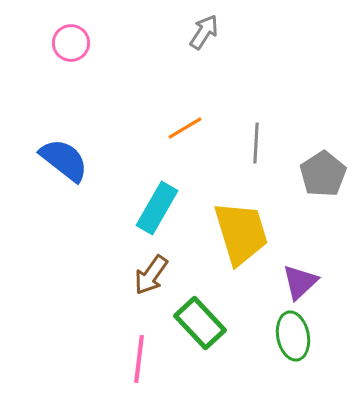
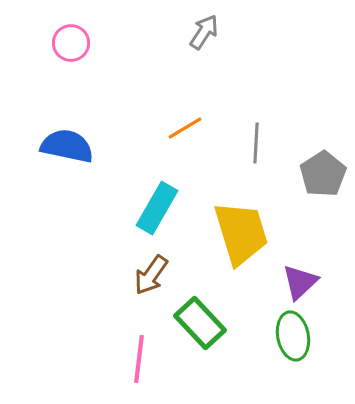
blue semicircle: moved 3 px right, 14 px up; rotated 26 degrees counterclockwise
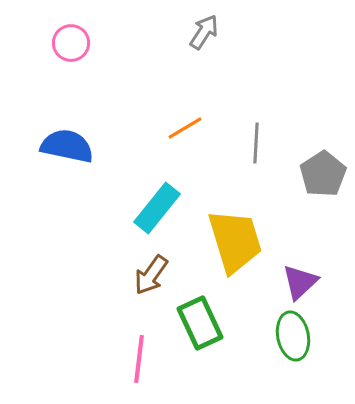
cyan rectangle: rotated 9 degrees clockwise
yellow trapezoid: moved 6 px left, 8 px down
green rectangle: rotated 18 degrees clockwise
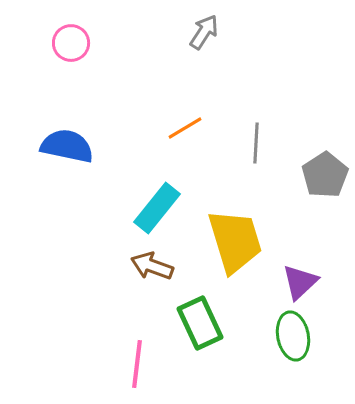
gray pentagon: moved 2 px right, 1 px down
brown arrow: moved 1 px right, 9 px up; rotated 75 degrees clockwise
pink line: moved 2 px left, 5 px down
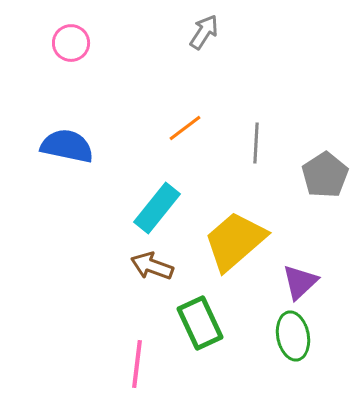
orange line: rotated 6 degrees counterclockwise
yellow trapezoid: rotated 114 degrees counterclockwise
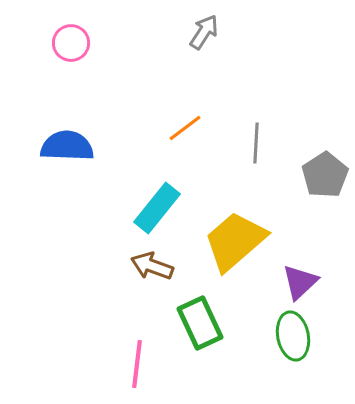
blue semicircle: rotated 10 degrees counterclockwise
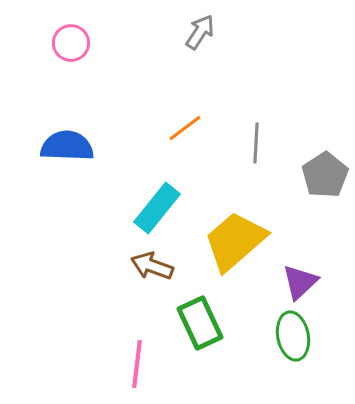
gray arrow: moved 4 px left
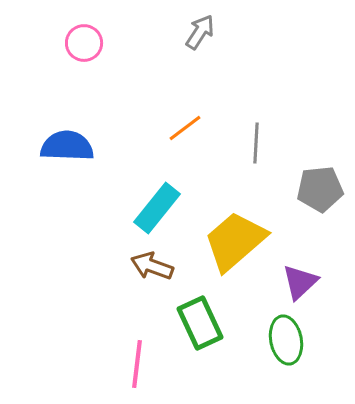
pink circle: moved 13 px right
gray pentagon: moved 5 px left, 14 px down; rotated 27 degrees clockwise
green ellipse: moved 7 px left, 4 px down
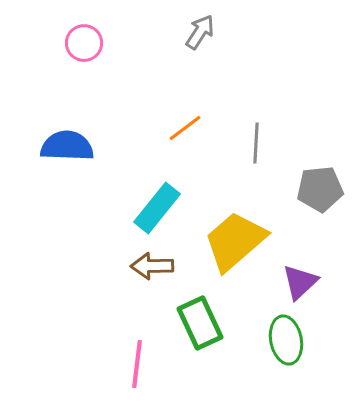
brown arrow: rotated 21 degrees counterclockwise
